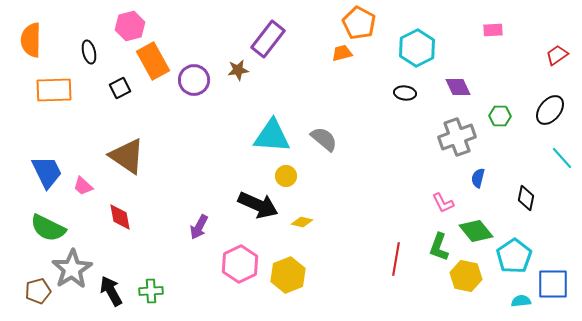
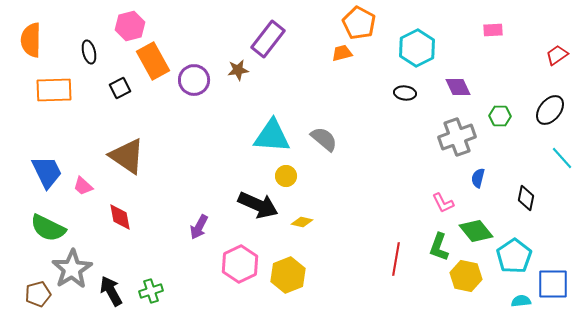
brown pentagon at (38, 291): moved 3 px down
green cross at (151, 291): rotated 15 degrees counterclockwise
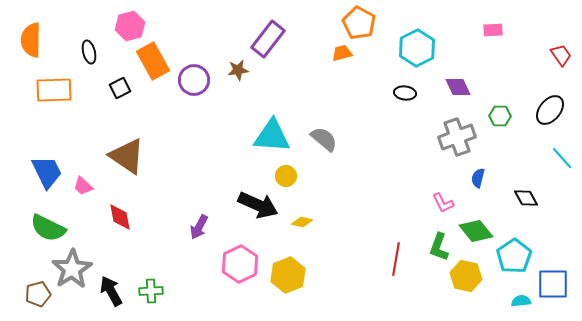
red trapezoid at (557, 55): moved 4 px right; rotated 90 degrees clockwise
black diamond at (526, 198): rotated 40 degrees counterclockwise
green cross at (151, 291): rotated 15 degrees clockwise
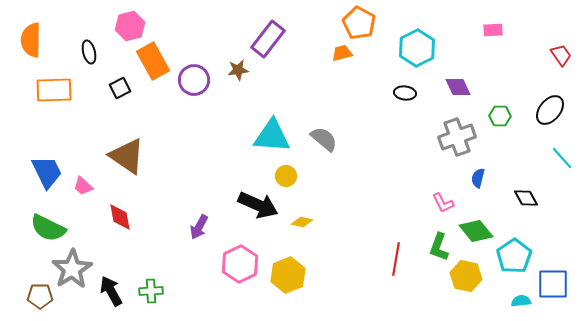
brown pentagon at (38, 294): moved 2 px right, 2 px down; rotated 15 degrees clockwise
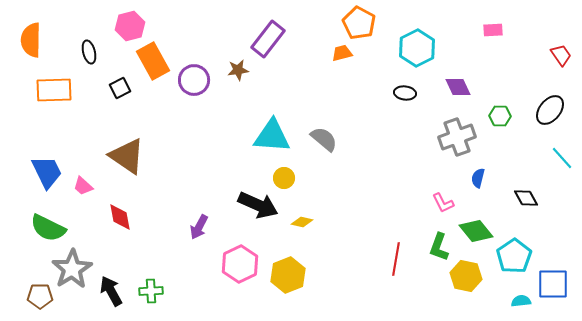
yellow circle at (286, 176): moved 2 px left, 2 px down
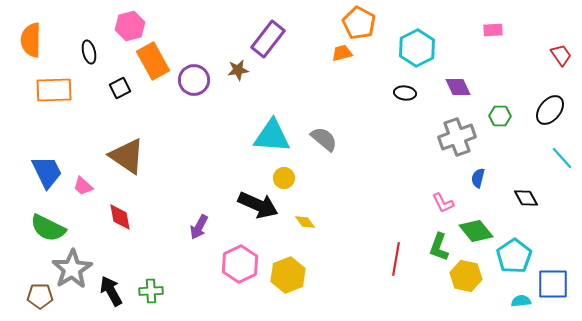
yellow diamond at (302, 222): moved 3 px right; rotated 40 degrees clockwise
